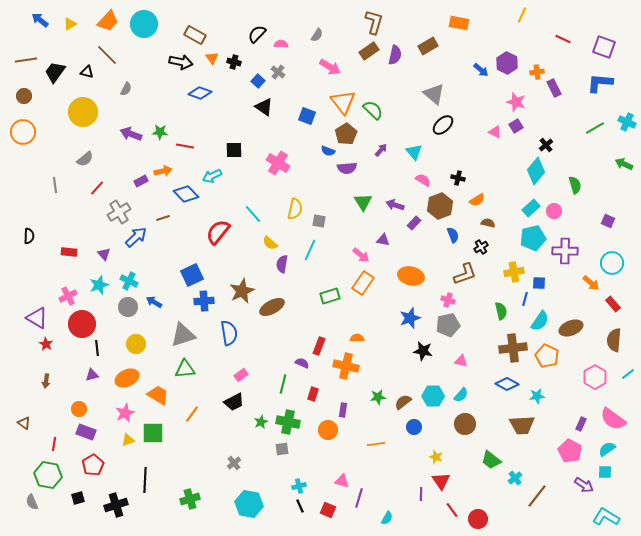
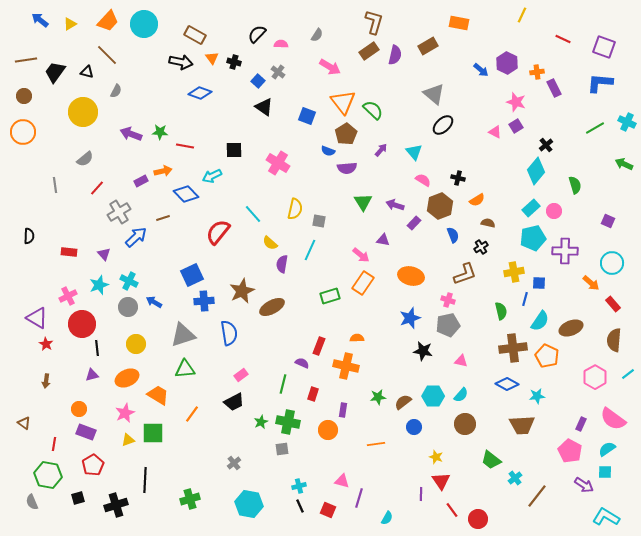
gray semicircle at (126, 89): moved 10 px left, 2 px down
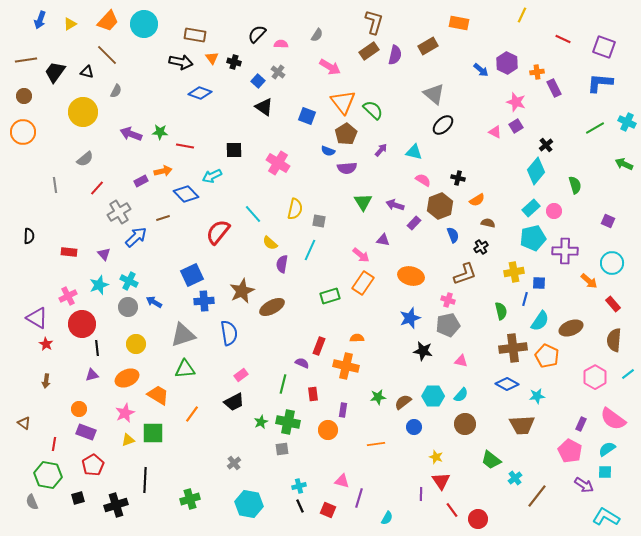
blue arrow at (40, 20): rotated 108 degrees counterclockwise
brown rectangle at (195, 35): rotated 20 degrees counterclockwise
cyan triangle at (414, 152): rotated 36 degrees counterclockwise
orange arrow at (591, 283): moved 2 px left, 2 px up
red rectangle at (313, 394): rotated 24 degrees counterclockwise
